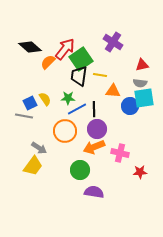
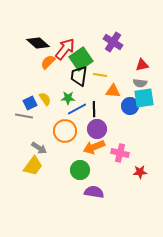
black diamond: moved 8 px right, 4 px up
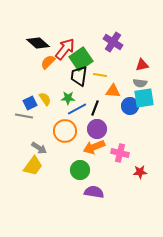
black line: moved 1 px right, 1 px up; rotated 21 degrees clockwise
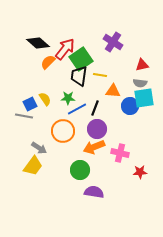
blue square: moved 1 px down
orange circle: moved 2 px left
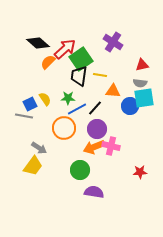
red arrow: rotated 10 degrees clockwise
black line: rotated 21 degrees clockwise
orange circle: moved 1 px right, 3 px up
pink cross: moved 9 px left, 7 px up
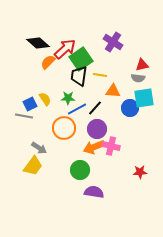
gray semicircle: moved 2 px left, 5 px up
blue circle: moved 2 px down
